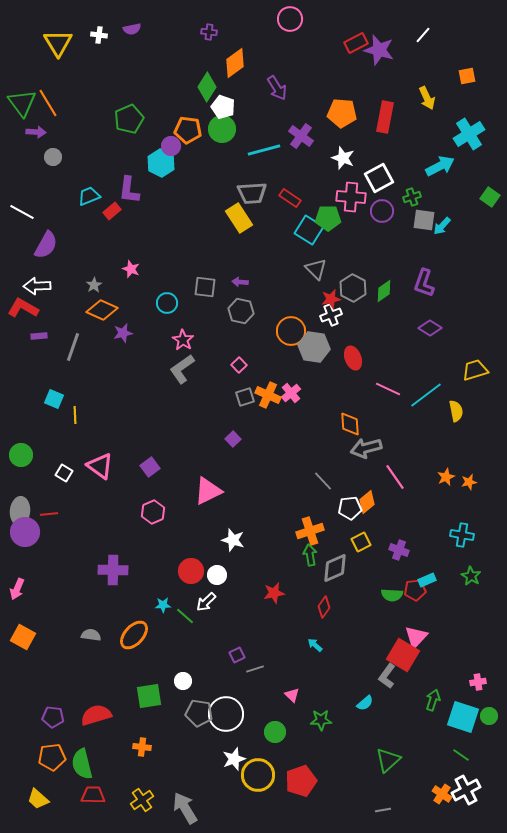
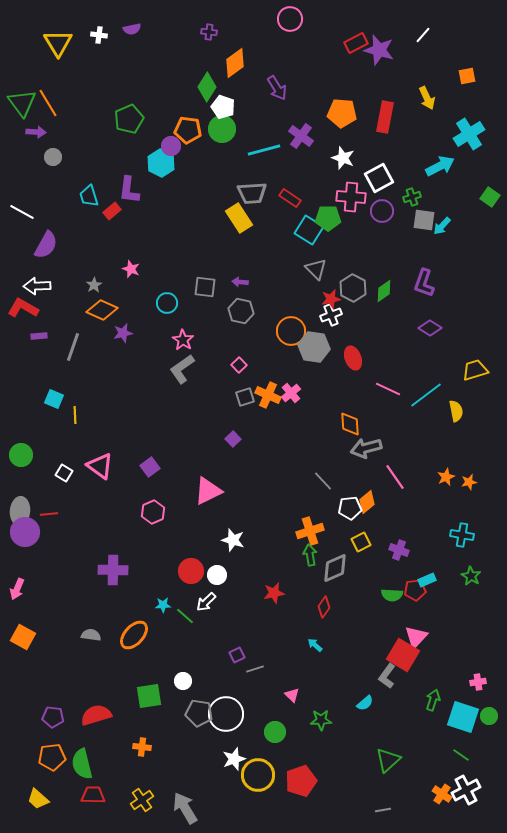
cyan trapezoid at (89, 196): rotated 85 degrees counterclockwise
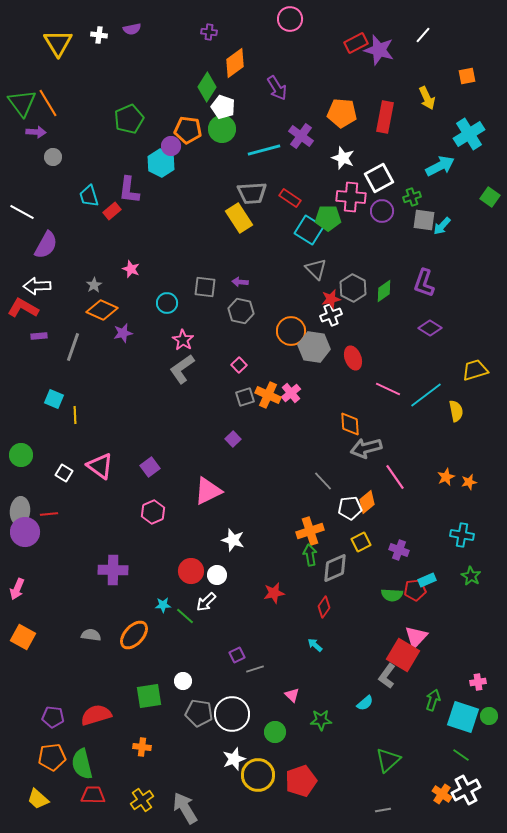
white circle at (226, 714): moved 6 px right
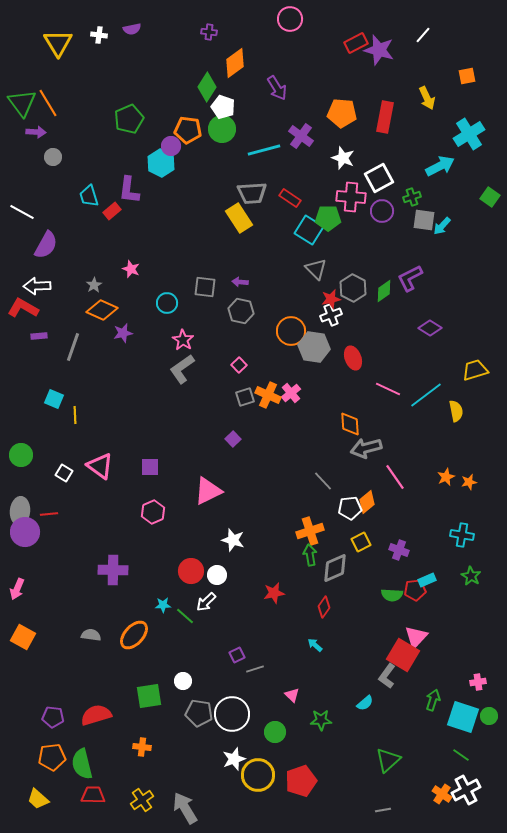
purple L-shape at (424, 283): moved 14 px left, 5 px up; rotated 44 degrees clockwise
purple square at (150, 467): rotated 36 degrees clockwise
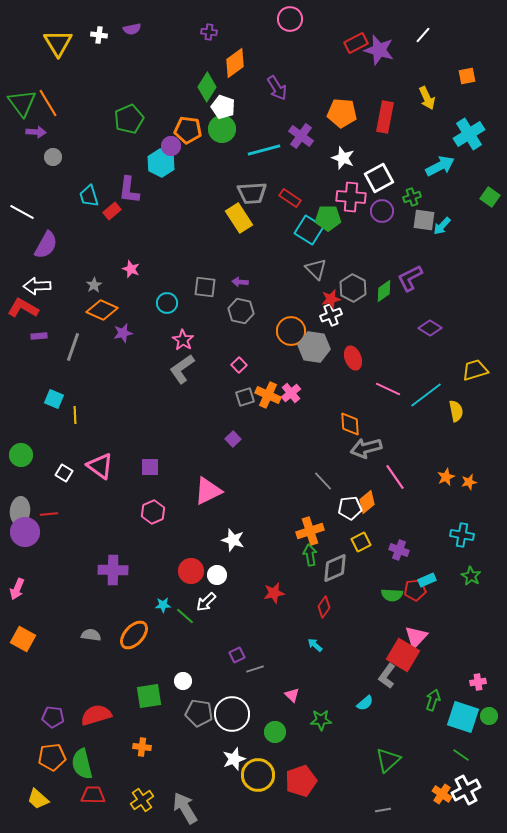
orange square at (23, 637): moved 2 px down
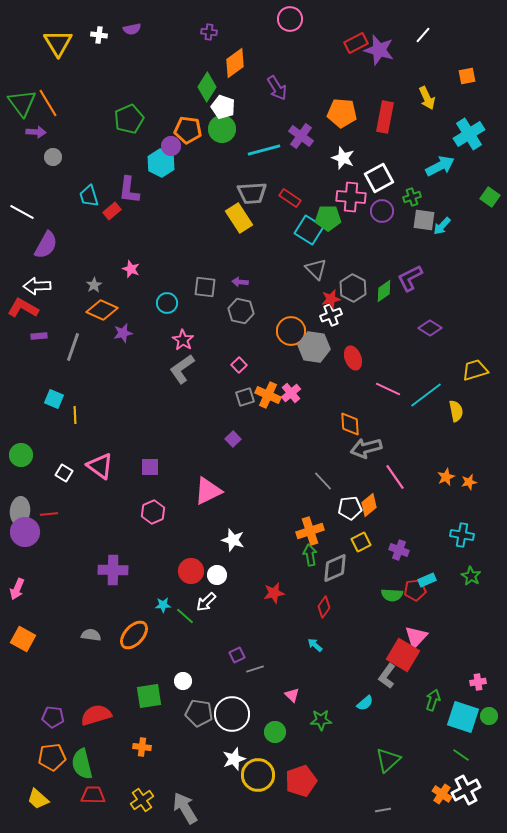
orange diamond at (367, 502): moved 2 px right, 3 px down
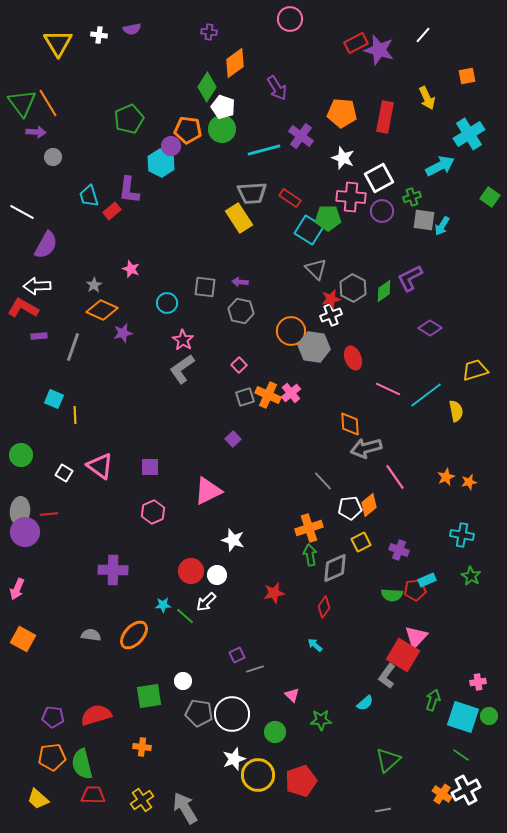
cyan arrow at (442, 226): rotated 12 degrees counterclockwise
orange cross at (310, 531): moved 1 px left, 3 px up
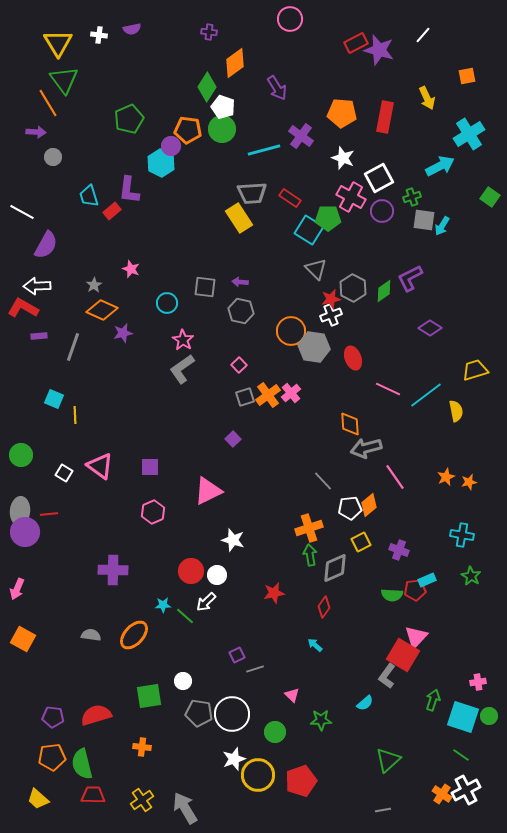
green triangle at (22, 103): moved 42 px right, 23 px up
pink cross at (351, 197): rotated 24 degrees clockwise
orange cross at (268, 395): rotated 30 degrees clockwise
